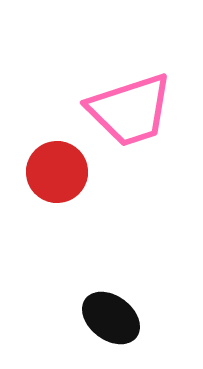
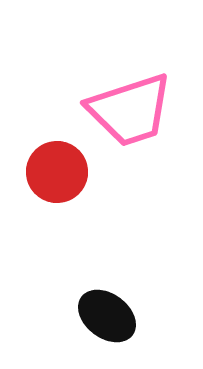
black ellipse: moved 4 px left, 2 px up
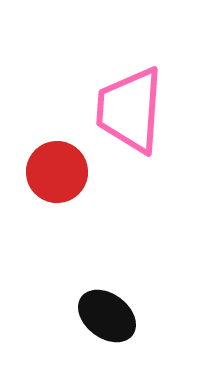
pink trapezoid: rotated 112 degrees clockwise
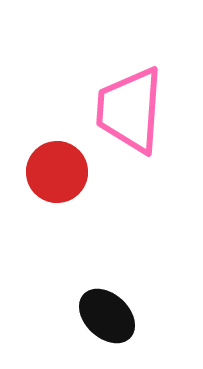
black ellipse: rotated 6 degrees clockwise
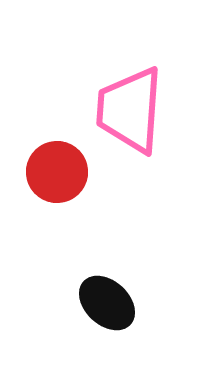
black ellipse: moved 13 px up
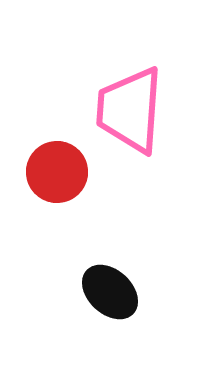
black ellipse: moved 3 px right, 11 px up
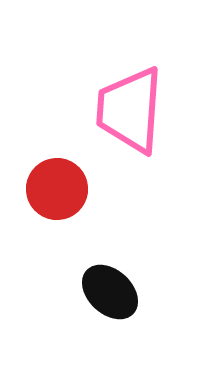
red circle: moved 17 px down
